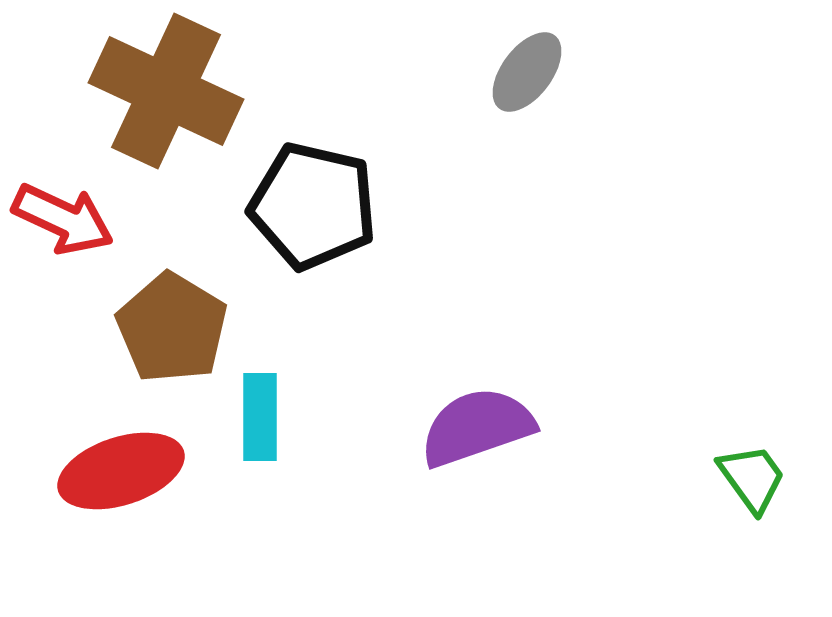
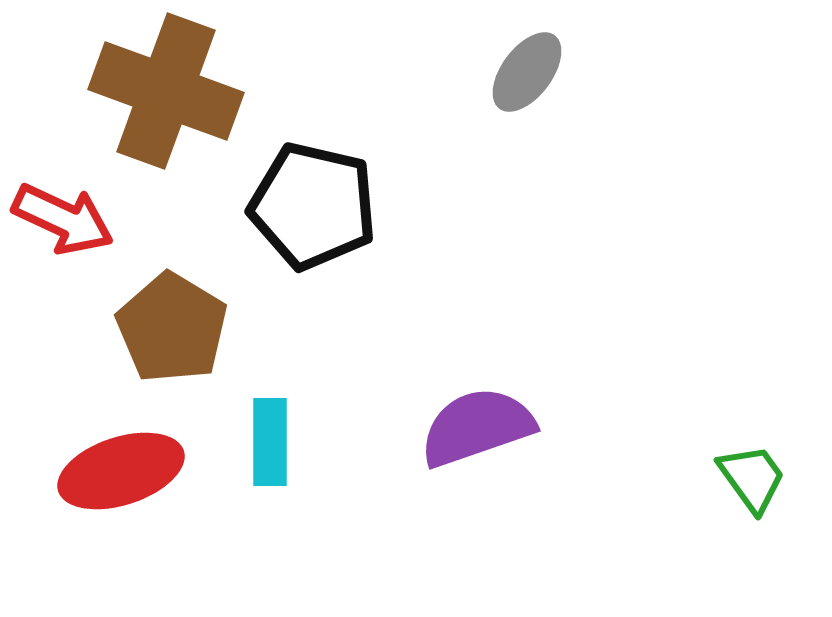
brown cross: rotated 5 degrees counterclockwise
cyan rectangle: moved 10 px right, 25 px down
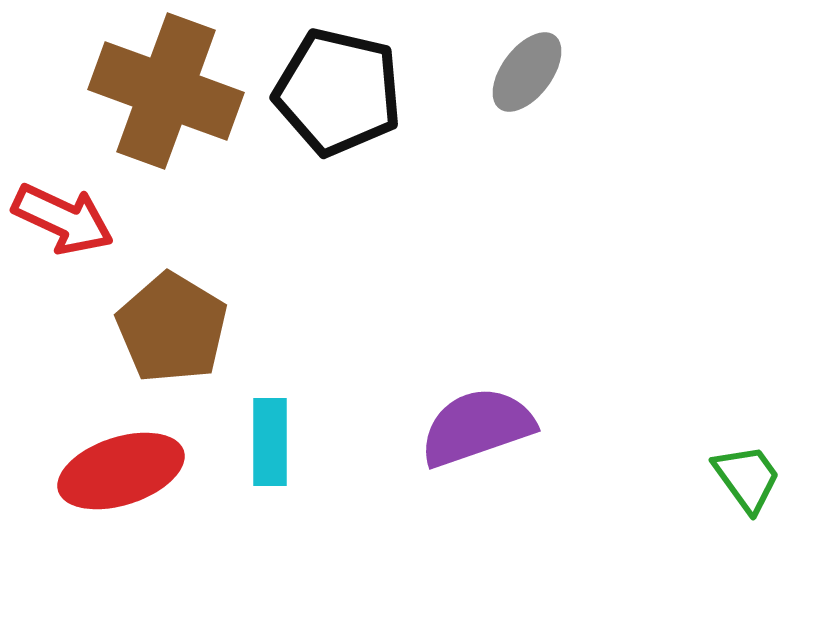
black pentagon: moved 25 px right, 114 px up
green trapezoid: moved 5 px left
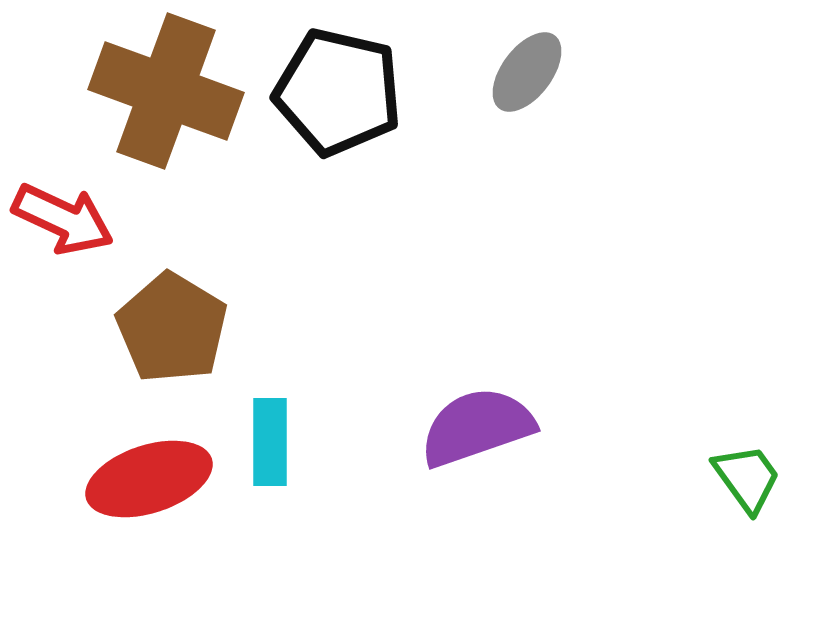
red ellipse: moved 28 px right, 8 px down
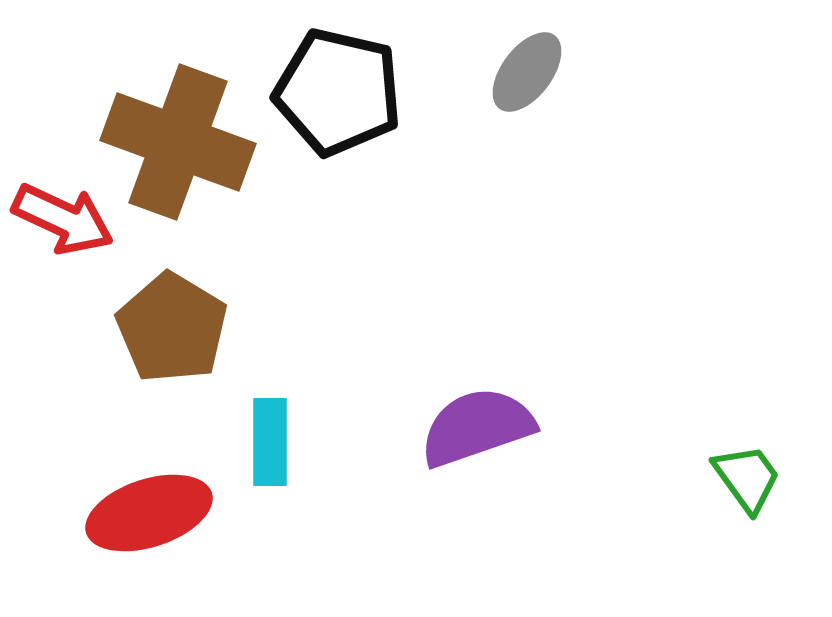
brown cross: moved 12 px right, 51 px down
red ellipse: moved 34 px down
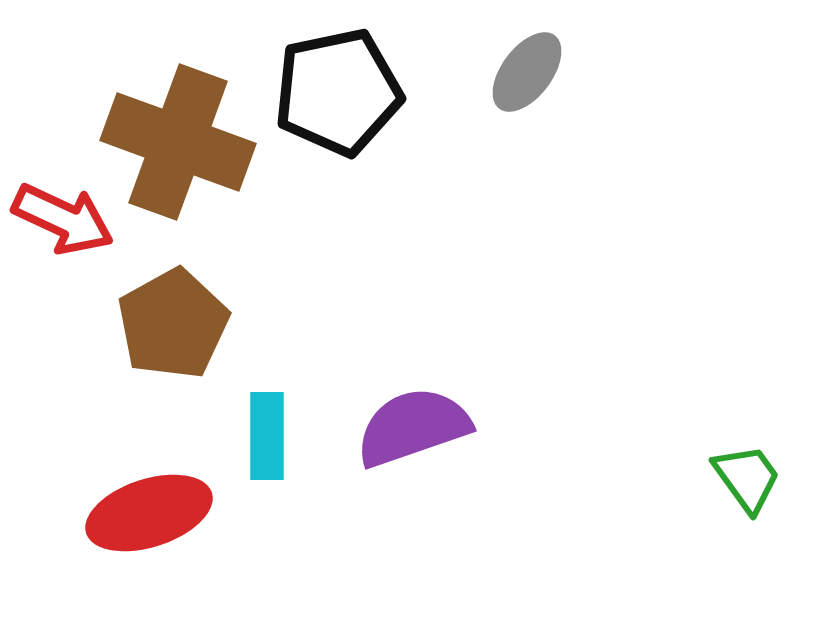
black pentagon: rotated 25 degrees counterclockwise
brown pentagon: moved 1 px right, 4 px up; rotated 12 degrees clockwise
purple semicircle: moved 64 px left
cyan rectangle: moved 3 px left, 6 px up
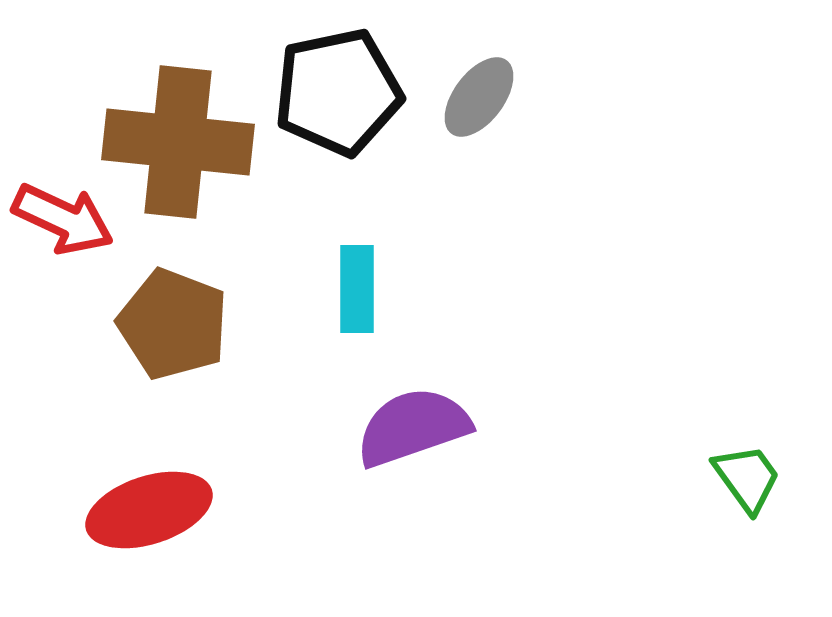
gray ellipse: moved 48 px left, 25 px down
brown cross: rotated 14 degrees counterclockwise
brown pentagon: rotated 22 degrees counterclockwise
cyan rectangle: moved 90 px right, 147 px up
red ellipse: moved 3 px up
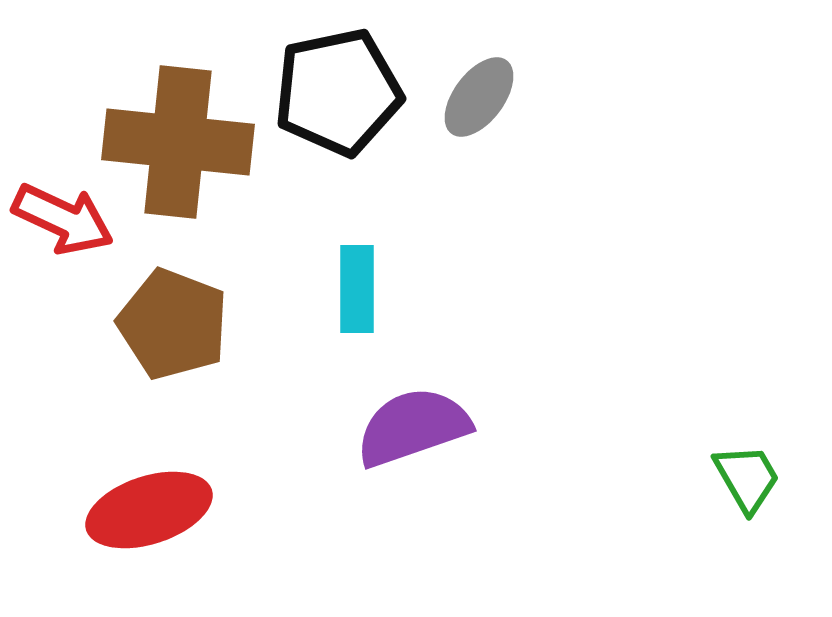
green trapezoid: rotated 6 degrees clockwise
